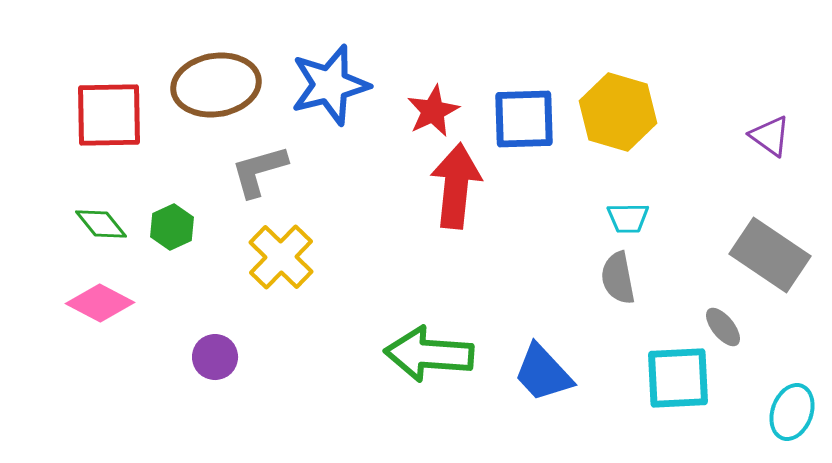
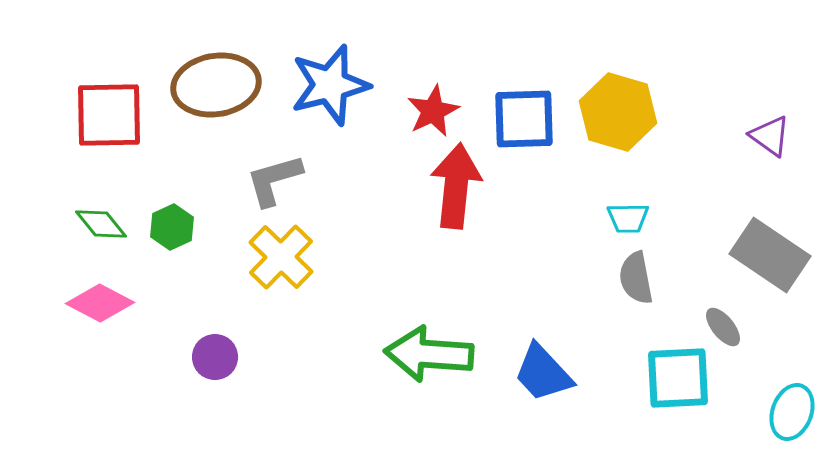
gray L-shape: moved 15 px right, 9 px down
gray semicircle: moved 18 px right
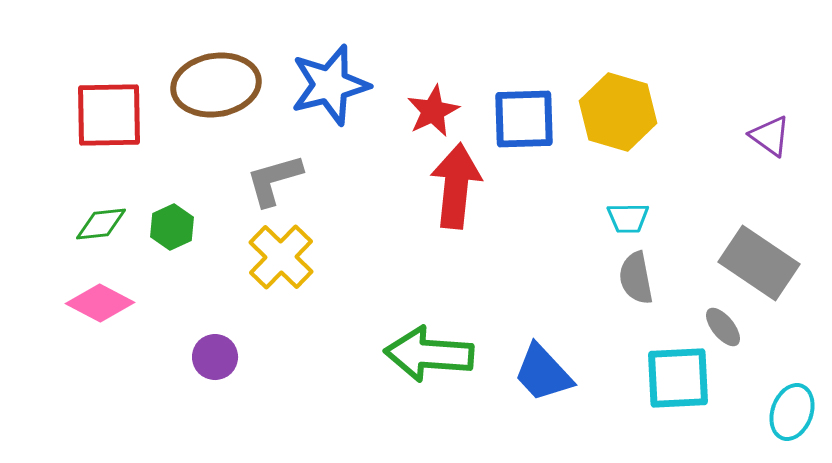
green diamond: rotated 58 degrees counterclockwise
gray rectangle: moved 11 px left, 8 px down
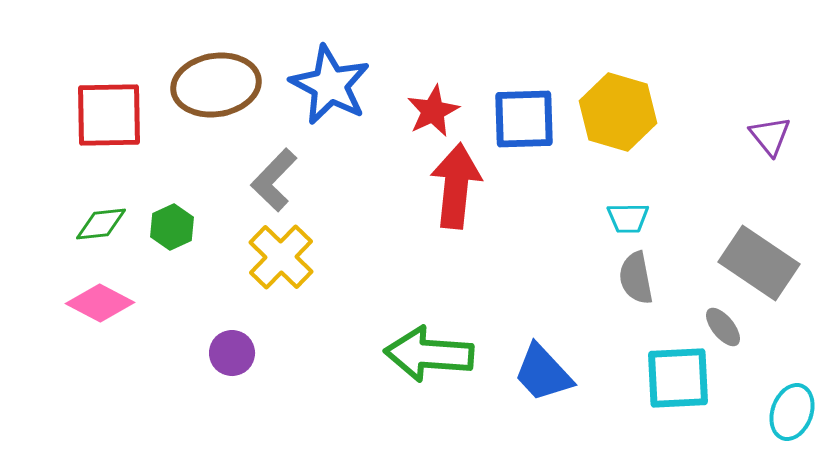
blue star: rotated 30 degrees counterclockwise
purple triangle: rotated 15 degrees clockwise
gray L-shape: rotated 30 degrees counterclockwise
purple circle: moved 17 px right, 4 px up
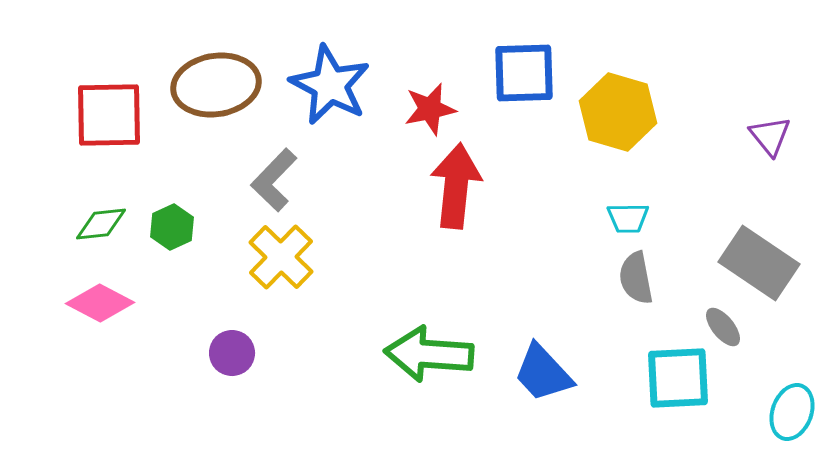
red star: moved 3 px left, 2 px up; rotated 14 degrees clockwise
blue square: moved 46 px up
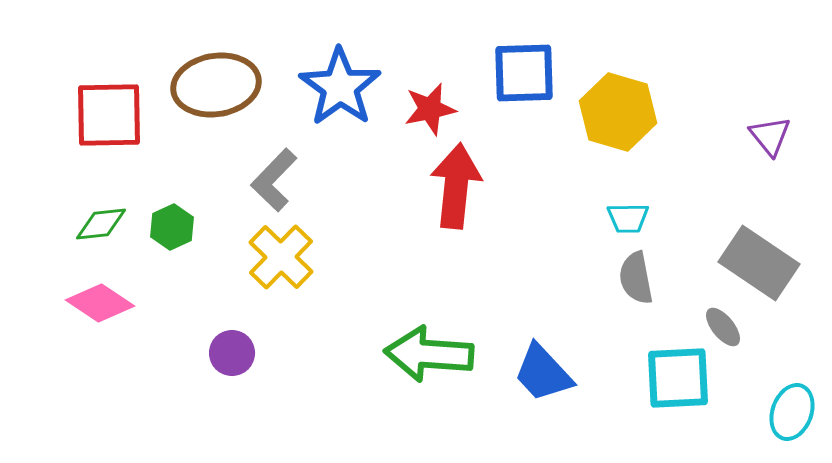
blue star: moved 10 px right, 2 px down; rotated 8 degrees clockwise
pink diamond: rotated 6 degrees clockwise
